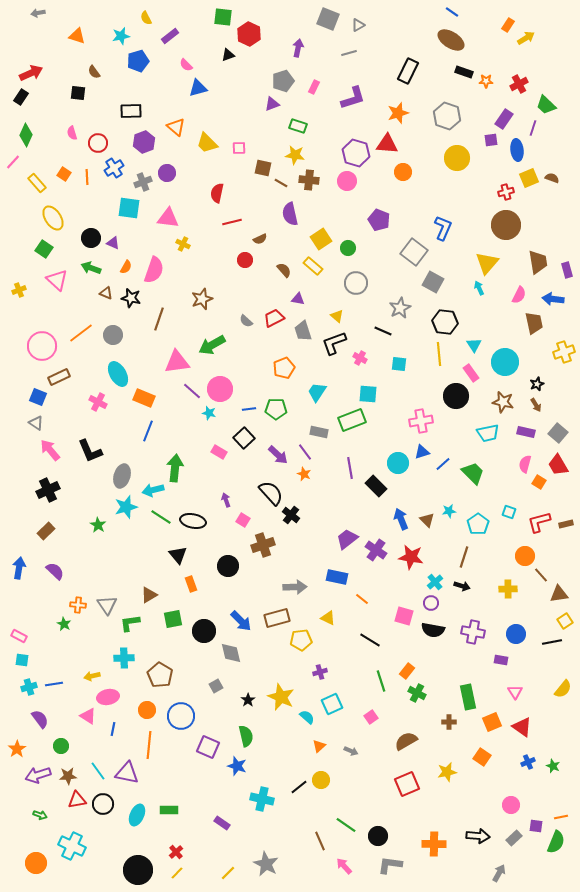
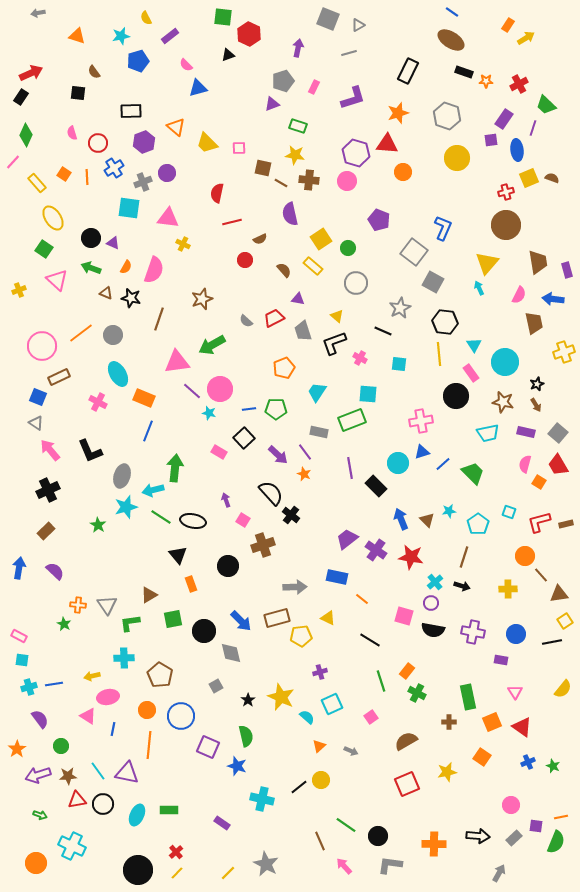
yellow pentagon at (301, 640): moved 4 px up
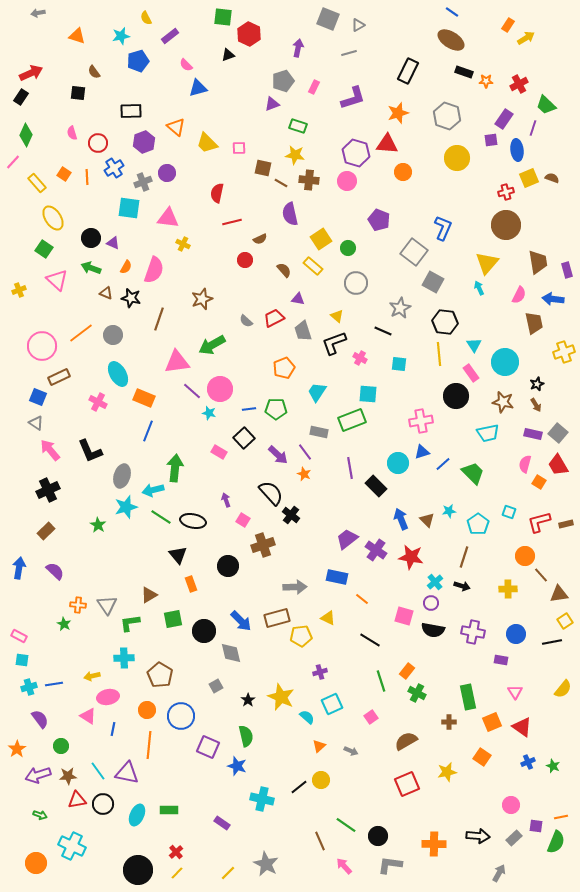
purple rectangle at (526, 432): moved 7 px right, 2 px down
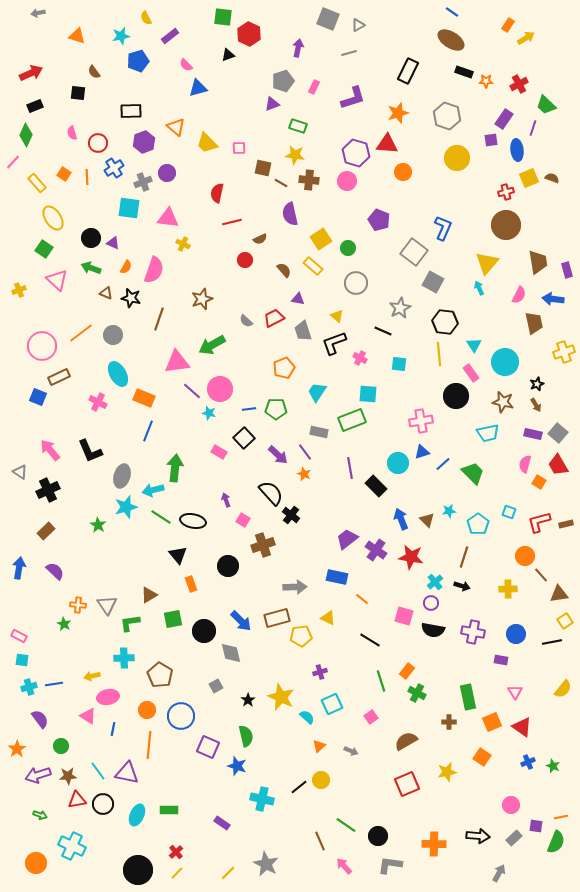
black rectangle at (21, 97): moved 14 px right, 9 px down; rotated 35 degrees clockwise
gray triangle at (36, 423): moved 16 px left, 49 px down
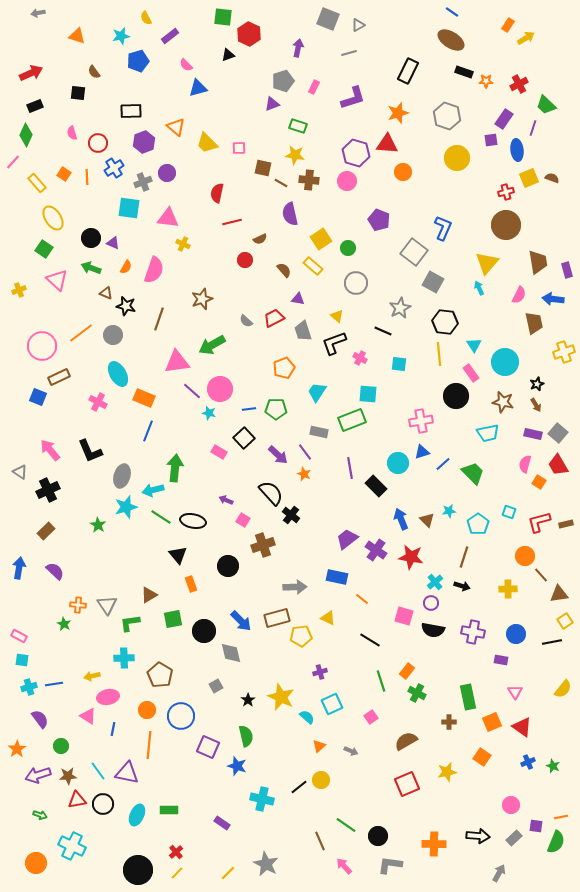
black star at (131, 298): moved 5 px left, 8 px down
purple arrow at (226, 500): rotated 48 degrees counterclockwise
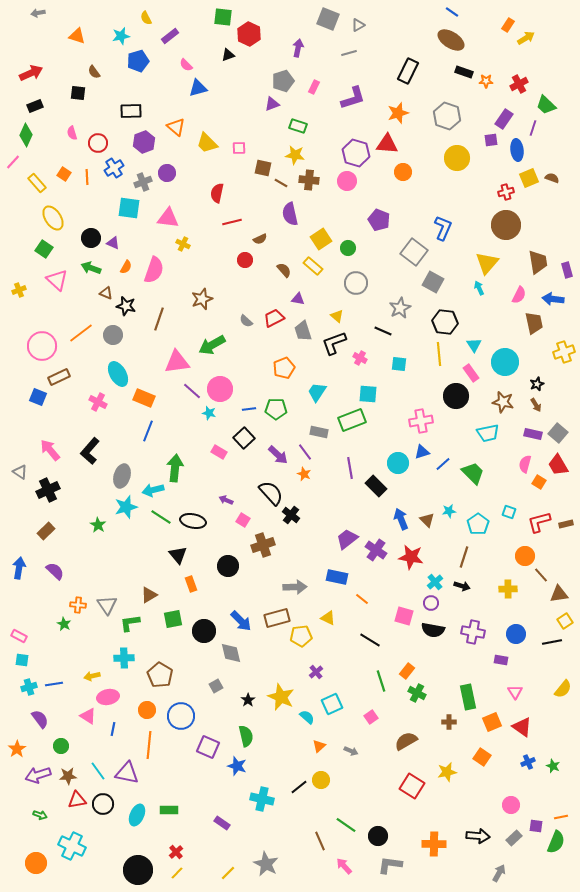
black L-shape at (90, 451): rotated 64 degrees clockwise
purple cross at (320, 672): moved 4 px left; rotated 24 degrees counterclockwise
red square at (407, 784): moved 5 px right, 2 px down; rotated 35 degrees counterclockwise
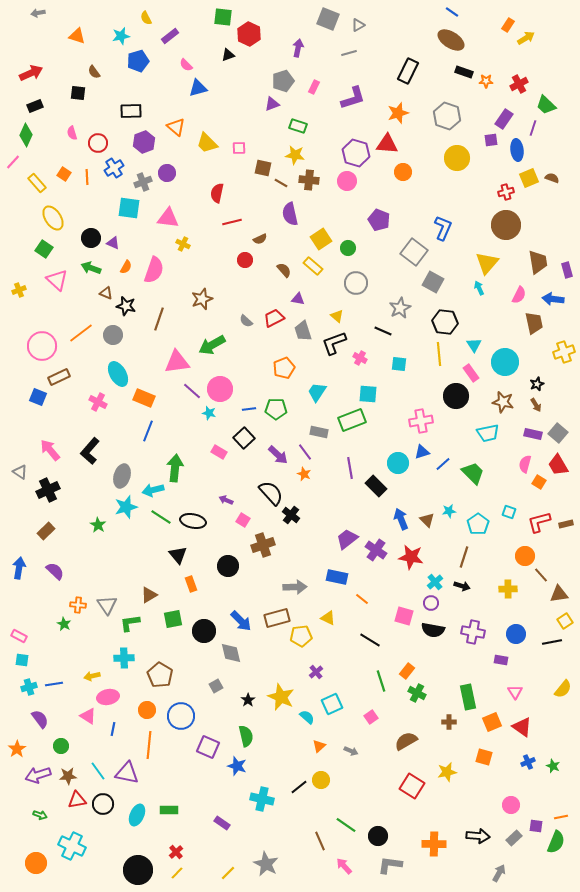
orange square at (482, 757): moved 2 px right; rotated 18 degrees counterclockwise
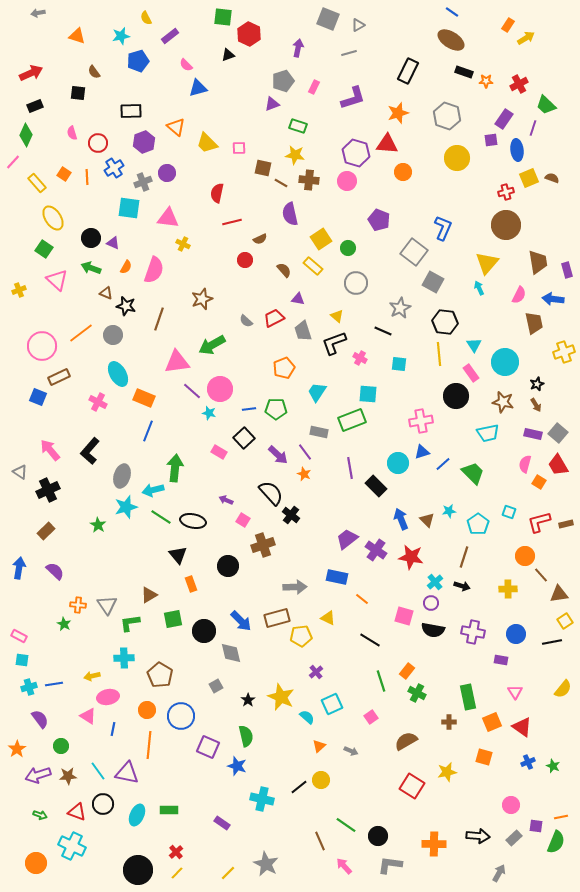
red triangle at (77, 800): moved 12 px down; rotated 30 degrees clockwise
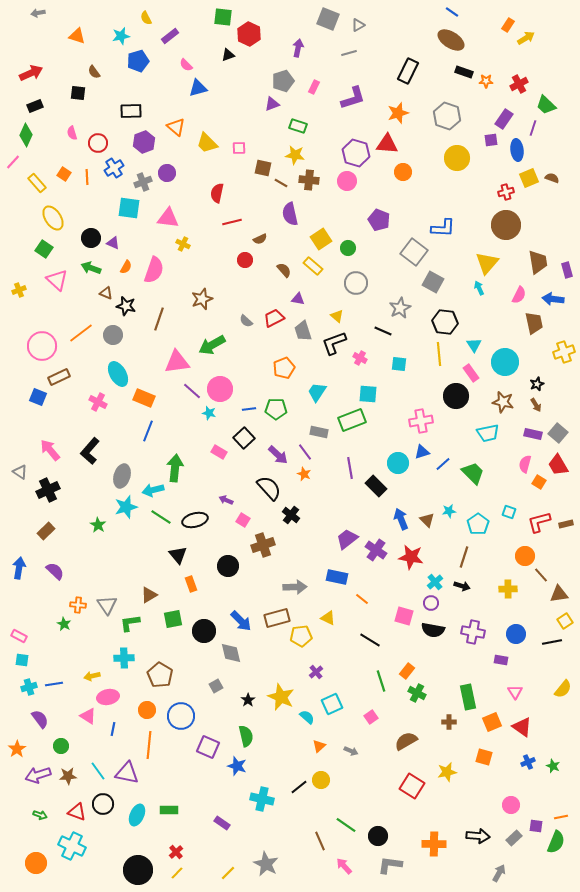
blue L-shape at (443, 228): rotated 70 degrees clockwise
black semicircle at (271, 493): moved 2 px left, 5 px up
black ellipse at (193, 521): moved 2 px right, 1 px up; rotated 25 degrees counterclockwise
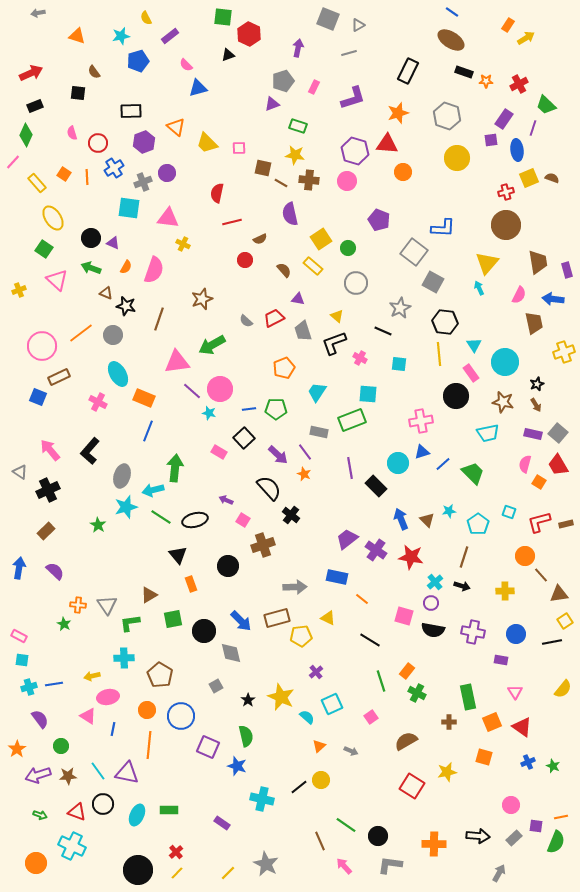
purple hexagon at (356, 153): moved 1 px left, 2 px up
yellow cross at (508, 589): moved 3 px left, 2 px down
